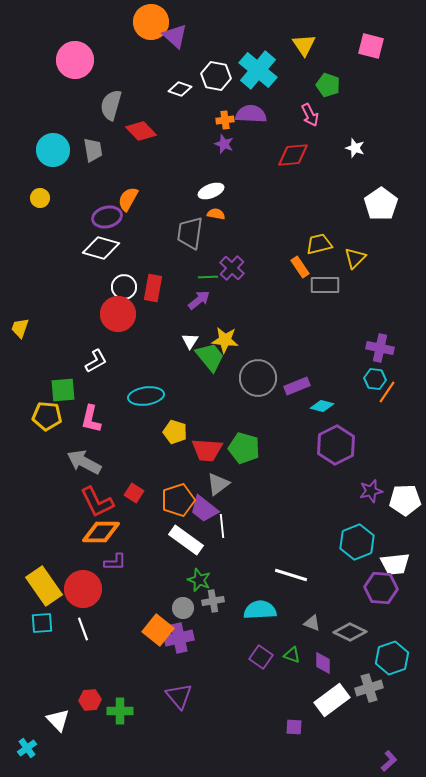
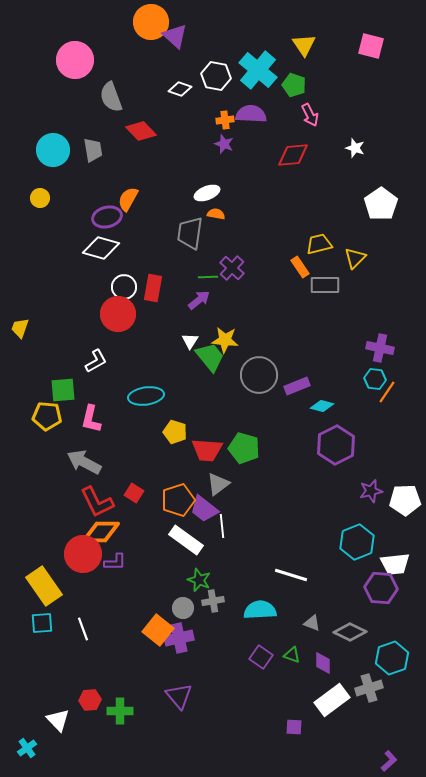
green pentagon at (328, 85): moved 34 px left
gray semicircle at (111, 105): moved 8 px up; rotated 36 degrees counterclockwise
white ellipse at (211, 191): moved 4 px left, 2 px down
gray circle at (258, 378): moved 1 px right, 3 px up
red circle at (83, 589): moved 35 px up
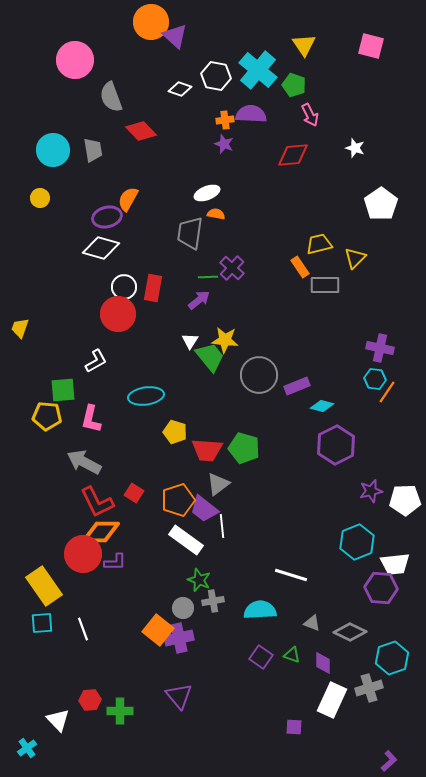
white rectangle at (332, 700): rotated 28 degrees counterclockwise
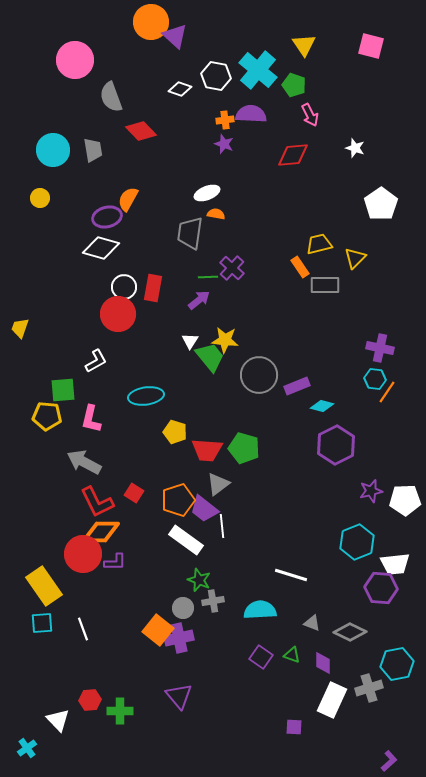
cyan hexagon at (392, 658): moved 5 px right, 6 px down; rotated 8 degrees clockwise
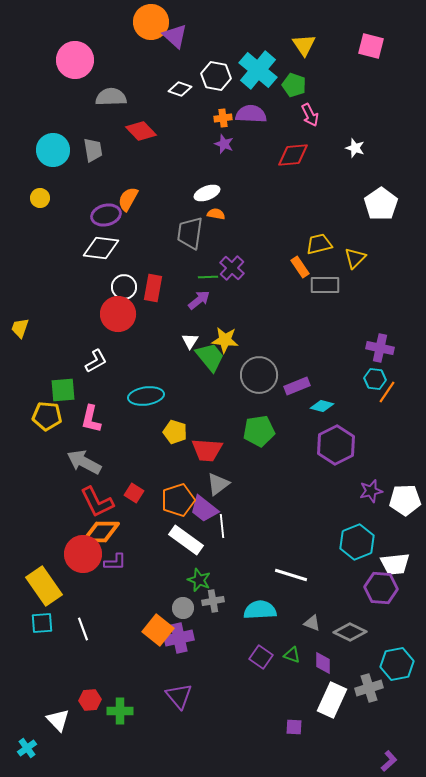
gray semicircle at (111, 97): rotated 108 degrees clockwise
orange cross at (225, 120): moved 2 px left, 2 px up
purple ellipse at (107, 217): moved 1 px left, 2 px up
white diamond at (101, 248): rotated 9 degrees counterclockwise
green pentagon at (244, 448): moved 15 px right, 17 px up; rotated 24 degrees counterclockwise
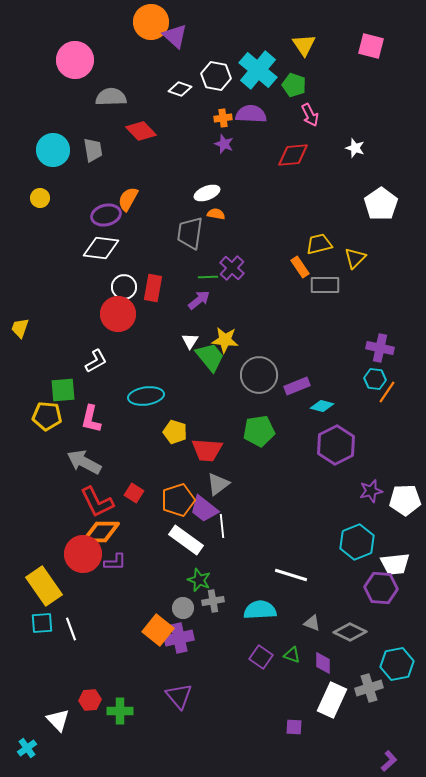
white line at (83, 629): moved 12 px left
